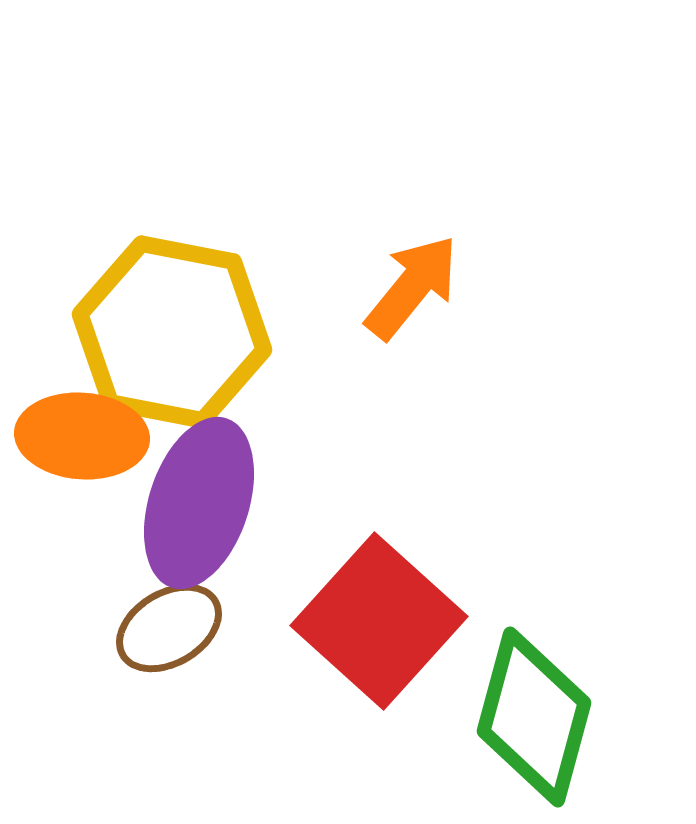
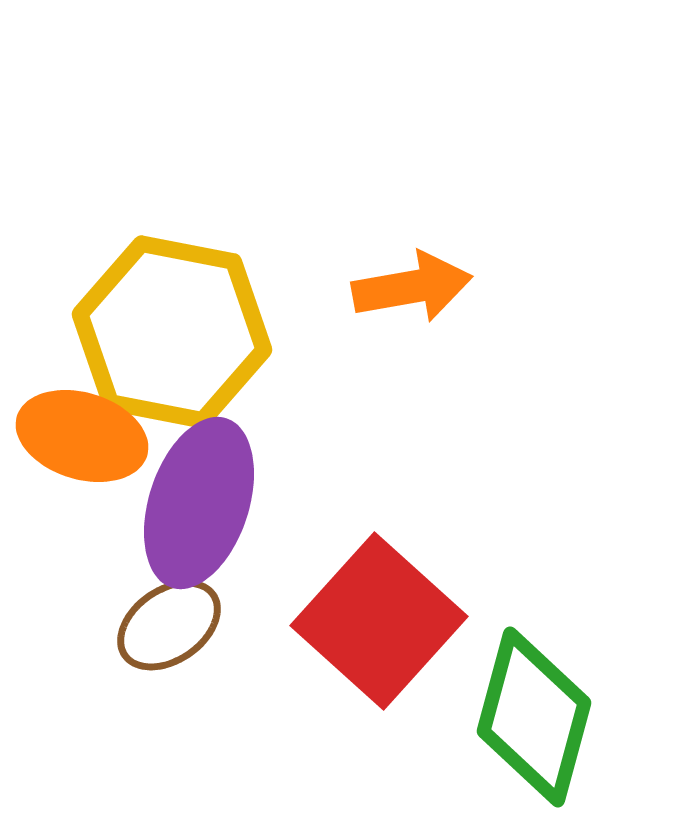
orange arrow: rotated 41 degrees clockwise
orange ellipse: rotated 13 degrees clockwise
brown ellipse: moved 3 px up; rotated 4 degrees counterclockwise
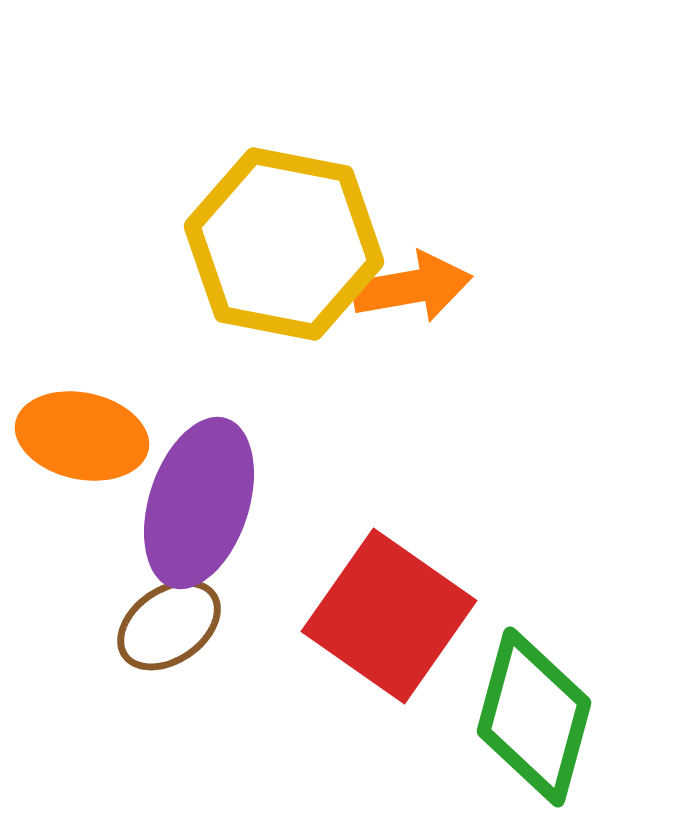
yellow hexagon: moved 112 px right, 88 px up
orange ellipse: rotated 5 degrees counterclockwise
red square: moved 10 px right, 5 px up; rotated 7 degrees counterclockwise
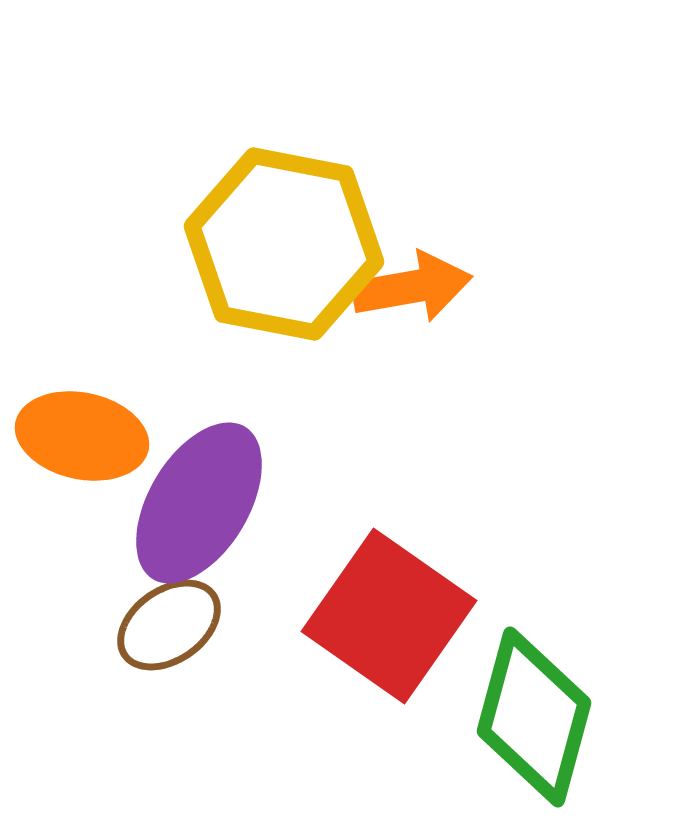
purple ellipse: rotated 13 degrees clockwise
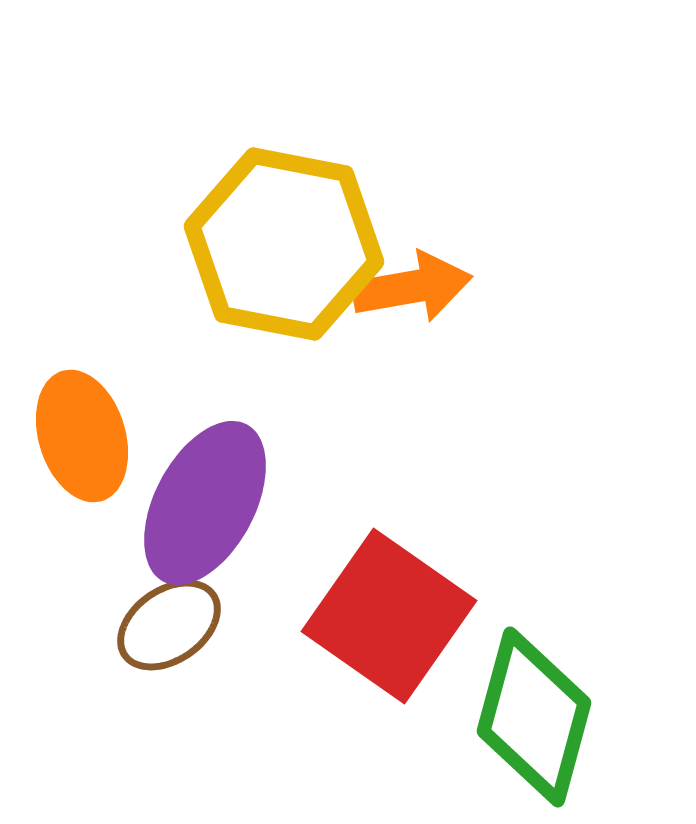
orange ellipse: rotated 61 degrees clockwise
purple ellipse: moved 6 px right; rotated 3 degrees counterclockwise
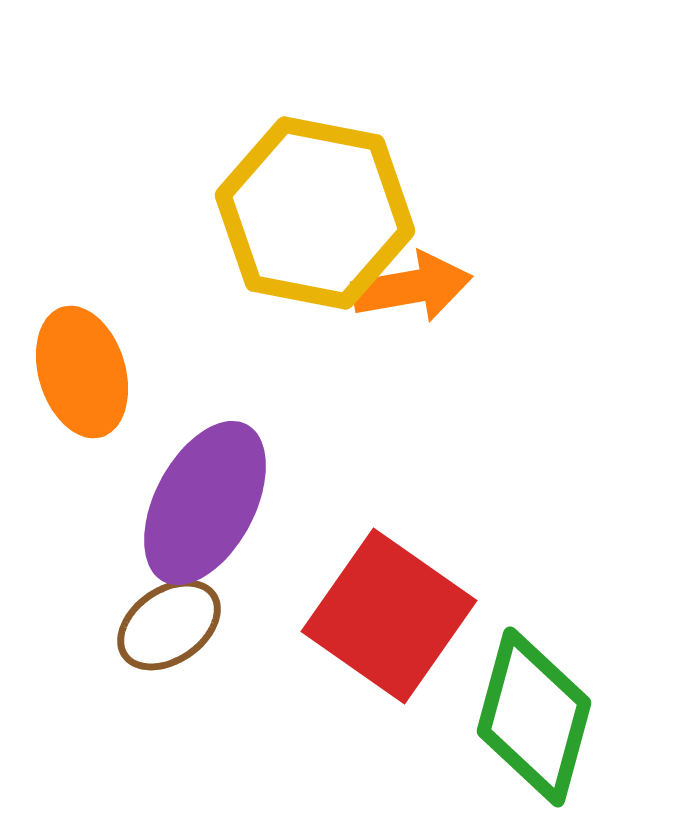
yellow hexagon: moved 31 px right, 31 px up
orange ellipse: moved 64 px up
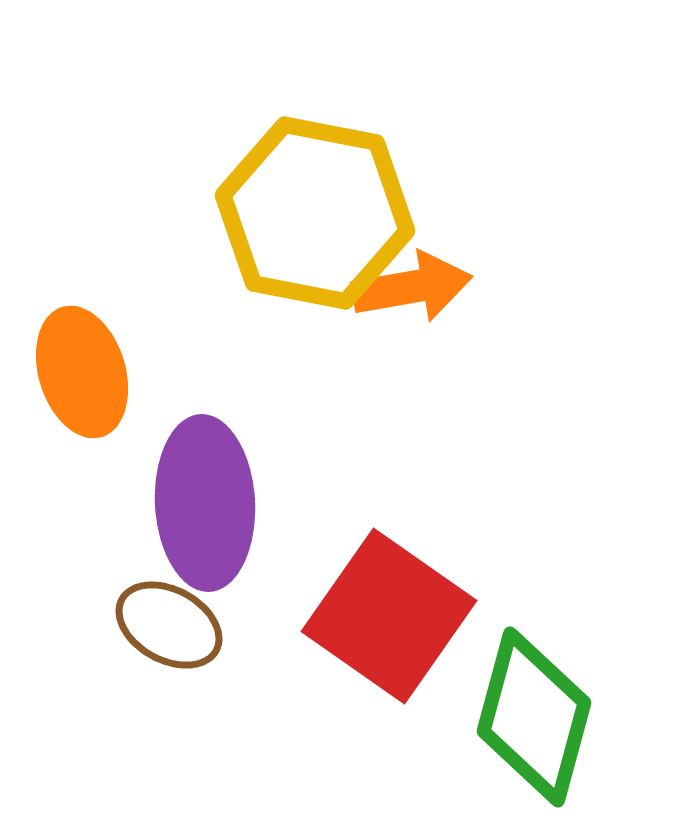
purple ellipse: rotated 31 degrees counterclockwise
brown ellipse: rotated 64 degrees clockwise
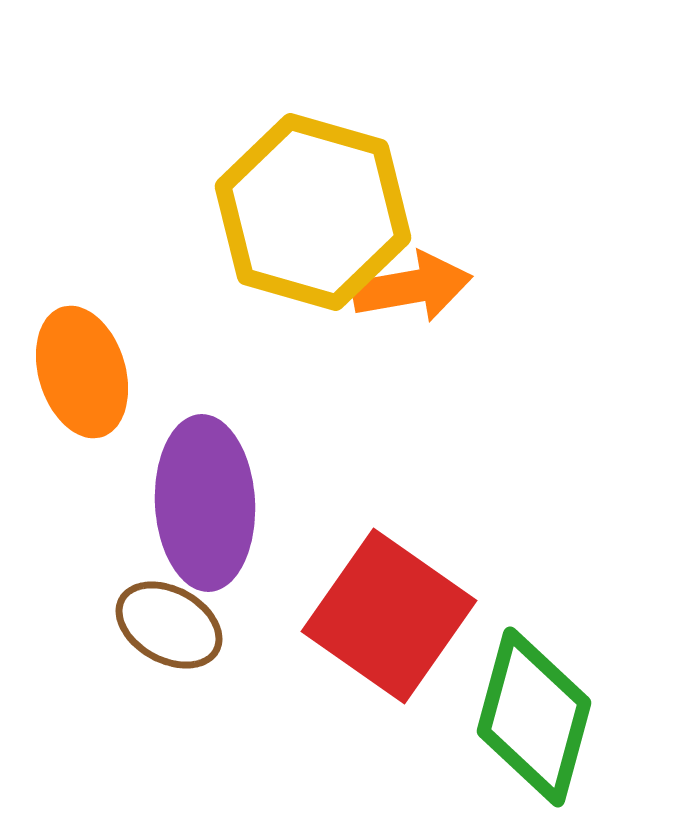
yellow hexagon: moved 2 px left, 1 px up; rotated 5 degrees clockwise
